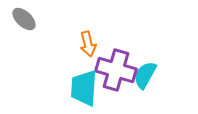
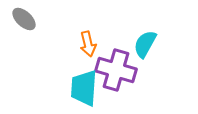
cyan semicircle: moved 31 px up
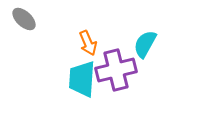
orange arrow: moved 1 px up; rotated 10 degrees counterclockwise
purple cross: rotated 30 degrees counterclockwise
cyan trapezoid: moved 2 px left, 9 px up
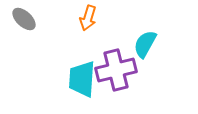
orange arrow: moved 25 px up; rotated 40 degrees clockwise
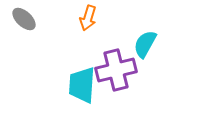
cyan trapezoid: moved 6 px down
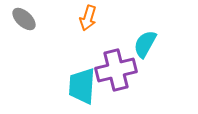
cyan trapezoid: moved 1 px down
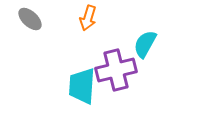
gray ellipse: moved 6 px right
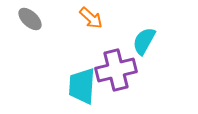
orange arrow: moved 3 px right; rotated 65 degrees counterclockwise
cyan semicircle: moved 1 px left, 3 px up
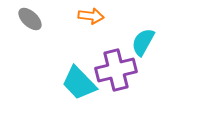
orange arrow: moved 2 px up; rotated 35 degrees counterclockwise
cyan semicircle: moved 1 px left, 1 px down
cyan trapezoid: moved 3 px left, 3 px up; rotated 48 degrees counterclockwise
